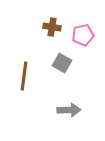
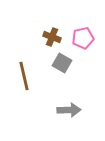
brown cross: moved 10 px down; rotated 12 degrees clockwise
pink pentagon: moved 3 px down
brown line: rotated 20 degrees counterclockwise
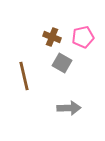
pink pentagon: moved 1 px up
gray arrow: moved 2 px up
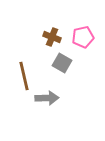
gray arrow: moved 22 px left, 10 px up
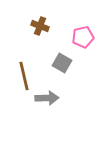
brown cross: moved 12 px left, 11 px up
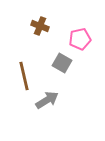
pink pentagon: moved 3 px left, 2 px down
gray arrow: moved 2 px down; rotated 30 degrees counterclockwise
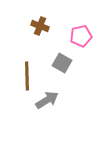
pink pentagon: moved 1 px right, 3 px up
brown line: moved 3 px right; rotated 12 degrees clockwise
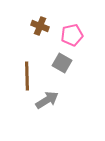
pink pentagon: moved 9 px left, 1 px up
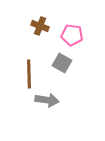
pink pentagon: rotated 20 degrees clockwise
brown line: moved 2 px right, 2 px up
gray arrow: rotated 40 degrees clockwise
